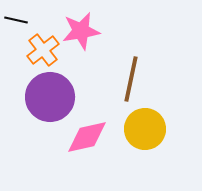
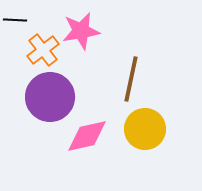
black line: moved 1 px left; rotated 10 degrees counterclockwise
pink diamond: moved 1 px up
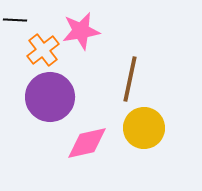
brown line: moved 1 px left
yellow circle: moved 1 px left, 1 px up
pink diamond: moved 7 px down
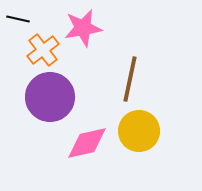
black line: moved 3 px right, 1 px up; rotated 10 degrees clockwise
pink star: moved 2 px right, 3 px up
yellow circle: moved 5 px left, 3 px down
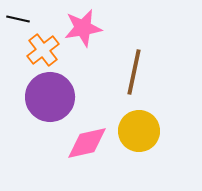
brown line: moved 4 px right, 7 px up
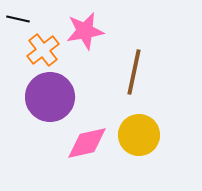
pink star: moved 2 px right, 3 px down
yellow circle: moved 4 px down
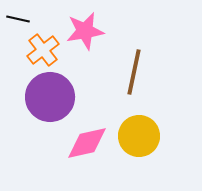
yellow circle: moved 1 px down
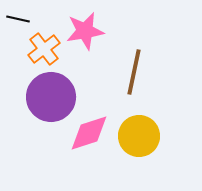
orange cross: moved 1 px right, 1 px up
purple circle: moved 1 px right
pink diamond: moved 2 px right, 10 px up; rotated 6 degrees counterclockwise
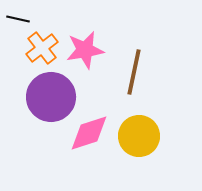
pink star: moved 19 px down
orange cross: moved 2 px left, 1 px up
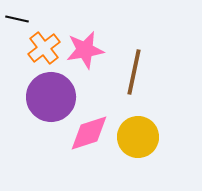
black line: moved 1 px left
orange cross: moved 2 px right
yellow circle: moved 1 px left, 1 px down
